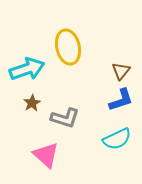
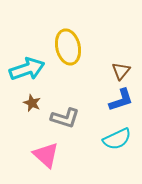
brown star: rotated 18 degrees counterclockwise
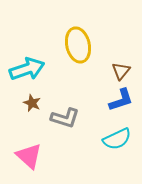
yellow ellipse: moved 10 px right, 2 px up
pink triangle: moved 17 px left, 1 px down
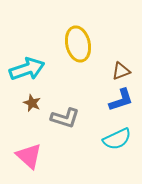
yellow ellipse: moved 1 px up
brown triangle: rotated 30 degrees clockwise
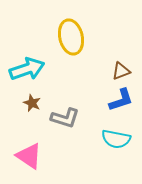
yellow ellipse: moved 7 px left, 7 px up
cyan semicircle: moved 1 px left; rotated 36 degrees clockwise
pink triangle: rotated 8 degrees counterclockwise
